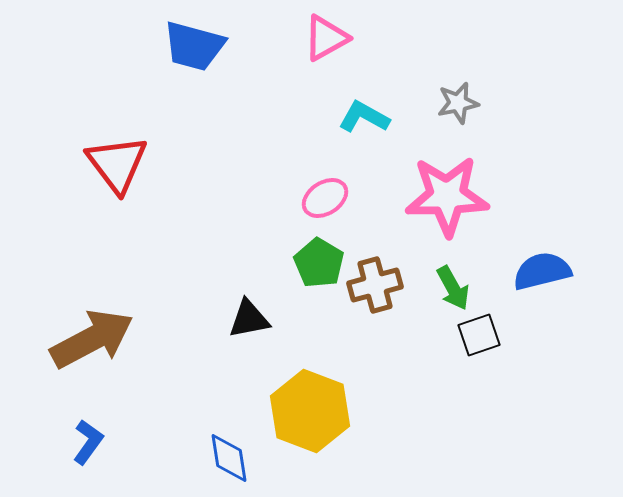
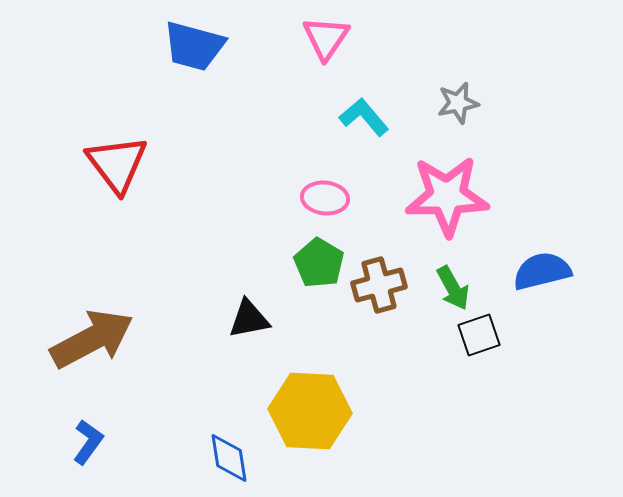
pink triangle: rotated 27 degrees counterclockwise
cyan L-shape: rotated 21 degrees clockwise
pink ellipse: rotated 39 degrees clockwise
brown cross: moved 4 px right
yellow hexagon: rotated 18 degrees counterclockwise
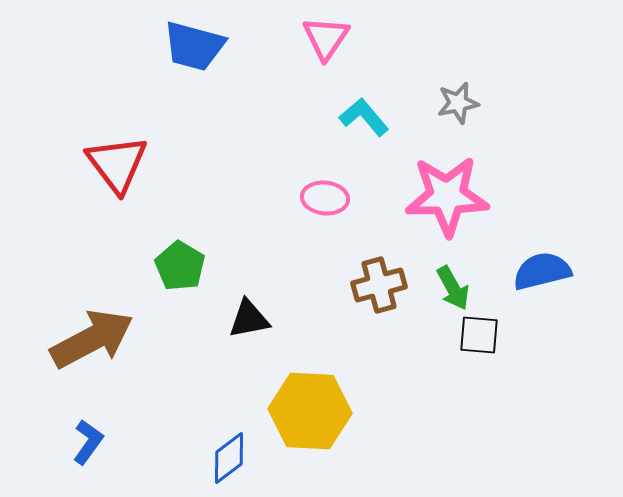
green pentagon: moved 139 px left, 3 px down
black square: rotated 24 degrees clockwise
blue diamond: rotated 62 degrees clockwise
